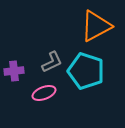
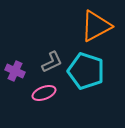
purple cross: moved 1 px right; rotated 30 degrees clockwise
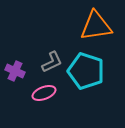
orange triangle: rotated 20 degrees clockwise
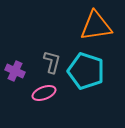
gray L-shape: rotated 50 degrees counterclockwise
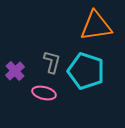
purple cross: rotated 24 degrees clockwise
pink ellipse: rotated 35 degrees clockwise
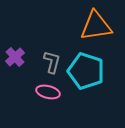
purple cross: moved 14 px up
pink ellipse: moved 4 px right, 1 px up
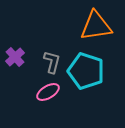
pink ellipse: rotated 45 degrees counterclockwise
